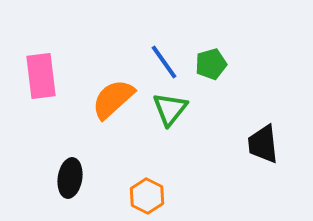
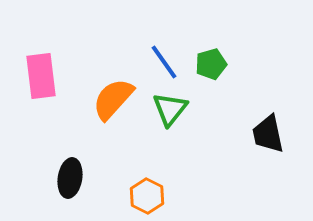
orange semicircle: rotated 6 degrees counterclockwise
black trapezoid: moved 5 px right, 10 px up; rotated 6 degrees counterclockwise
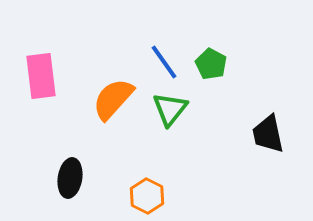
green pentagon: rotated 28 degrees counterclockwise
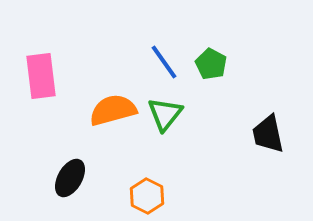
orange semicircle: moved 11 px down; rotated 33 degrees clockwise
green triangle: moved 5 px left, 5 px down
black ellipse: rotated 21 degrees clockwise
